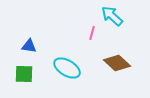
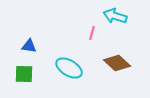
cyan arrow: moved 3 px right; rotated 25 degrees counterclockwise
cyan ellipse: moved 2 px right
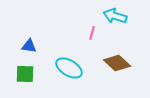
green square: moved 1 px right
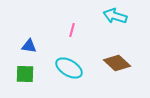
pink line: moved 20 px left, 3 px up
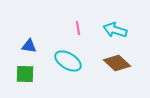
cyan arrow: moved 14 px down
pink line: moved 6 px right, 2 px up; rotated 24 degrees counterclockwise
cyan ellipse: moved 1 px left, 7 px up
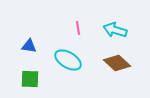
cyan ellipse: moved 1 px up
green square: moved 5 px right, 5 px down
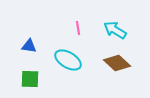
cyan arrow: rotated 15 degrees clockwise
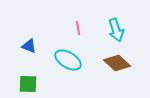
cyan arrow: moved 1 px right; rotated 140 degrees counterclockwise
blue triangle: rotated 14 degrees clockwise
green square: moved 2 px left, 5 px down
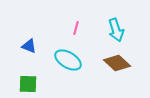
pink line: moved 2 px left; rotated 24 degrees clockwise
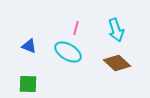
cyan ellipse: moved 8 px up
